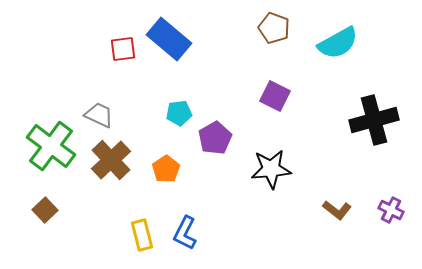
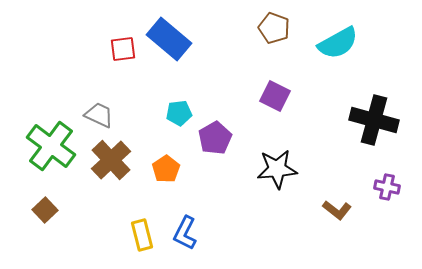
black cross: rotated 30 degrees clockwise
black star: moved 6 px right
purple cross: moved 4 px left, 23 px up; rotated 15 degrees counterclockwise
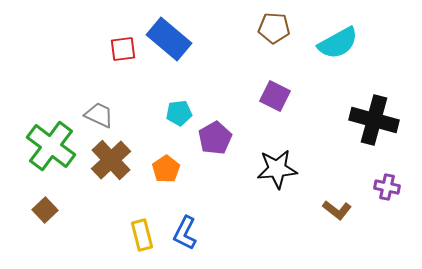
brown pentagon: rotated 16 degrees counterclockwise
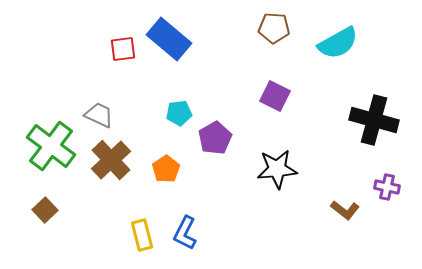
brown L-shape: moved 8 px right
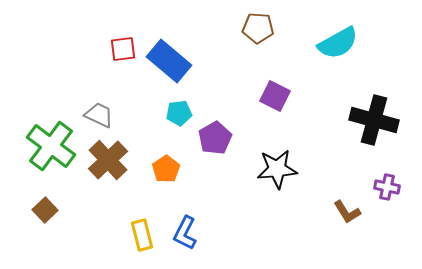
brown pentagon: moved 16 px left
blue rectangle: moved 22 px down
brown cross: moved 3 px left
brown L-shape: moved 2 px right, 2 px down; rotated 20 degrees clockwise
